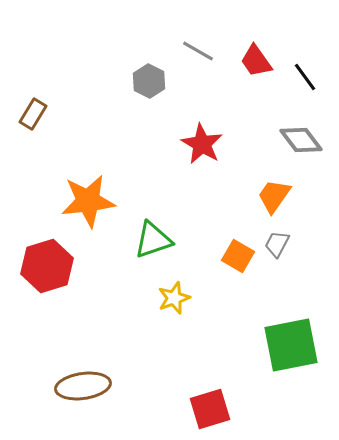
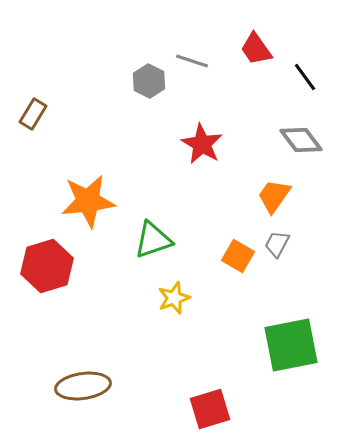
gray line: moved 6 px left, 10 px down; rotated 12 degrees counterclockwise
red trapezoid: moved 12 px up
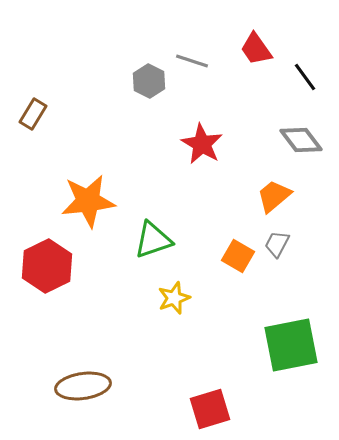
orange trapezoid: rotated 15 degrees clockwise
red hexagon: rotated 9 degrees counterclockwise
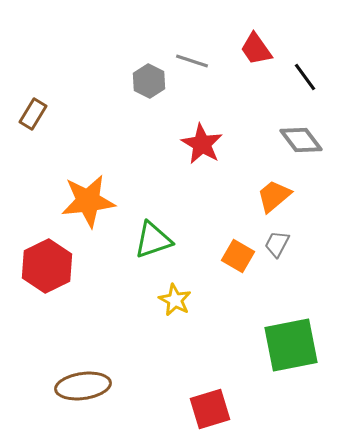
yellow star: moved 1 px right, 2 px down; rotated 24 degrees counterclockwise
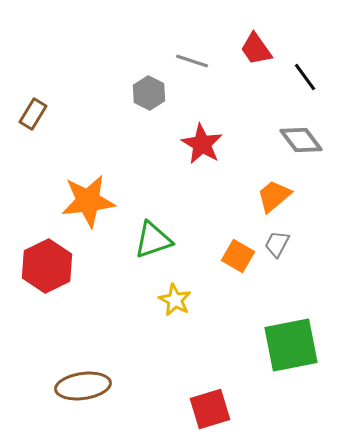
gray hexagon: moved 12 px down
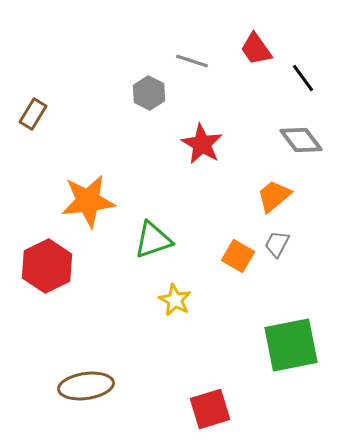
black line: moved 2 px left, 1 px down
brown ellipse: moved 3 px right
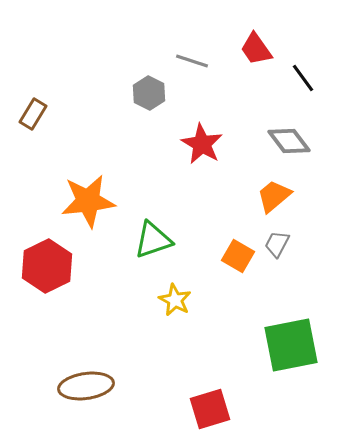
gray diamond: moved 12 px left, 1 px down
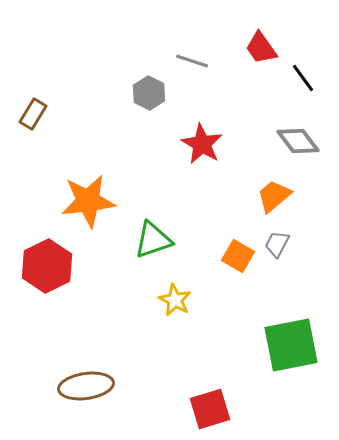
red trapezoid: moved 5 px right, 1 px up
gray diamond: moved 9 px right
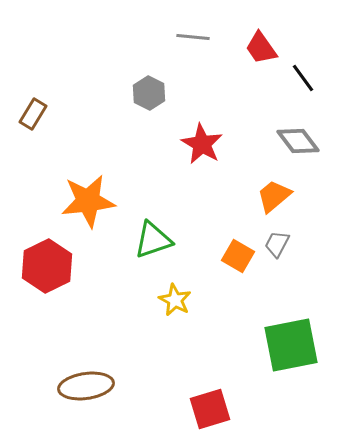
gray line: moved 1 px right, 24 px up; rotated 12 degrees counterclockwise
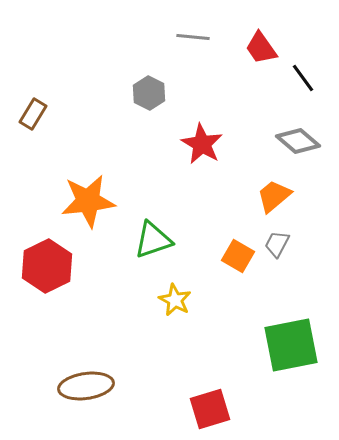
gray diamond: rotated 12 degrees counterclockwise
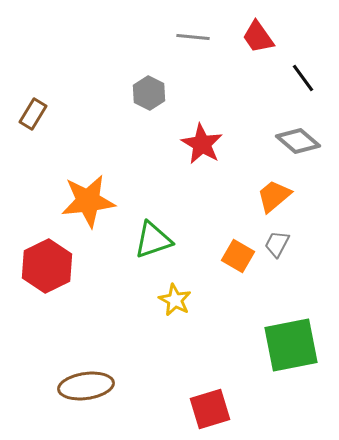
red trapezoid: moved 3 px left, 11 px up
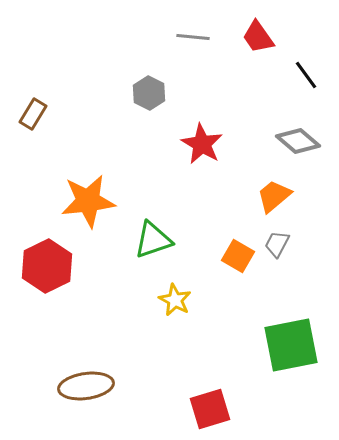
black line: moved 3 px right, 3 px up
